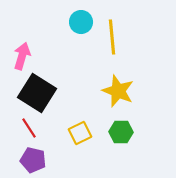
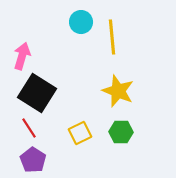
purple pentagon: rotated 20 degrees clockwise
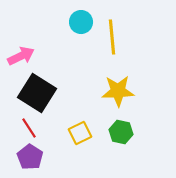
pink arrow: moved 1 px left; rotated 48 degrees clockwise
yellow star: rotated 24 degrees counterclockwise
green hexagon: rotated 10 degrees clockwise
purple pentagon: moved 3 px left, 3 px up
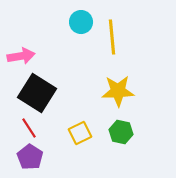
pink arrow: rotated 16 degrees clockwise
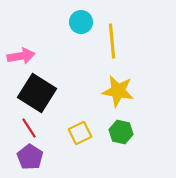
yellow line: moved 4 px down
yellow star: rotated 12 degrees clockwise
